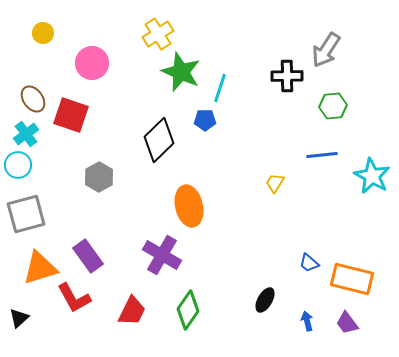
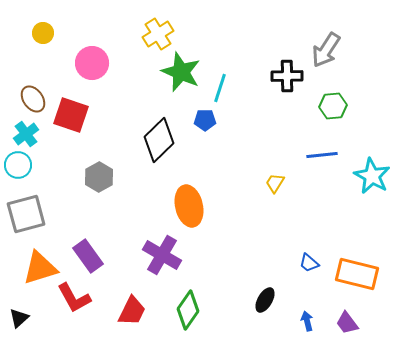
orange rectangle: moved 5 px right, 5 px up
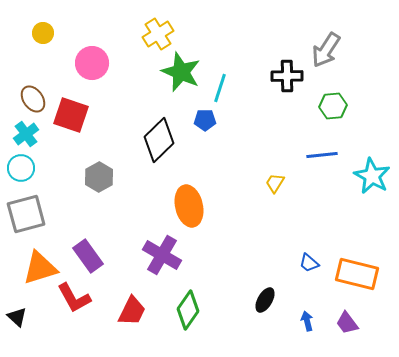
cyan circle: moved 3 px right, 3 px down
black triangle: moved 2 px left, 1 px up; rotated 35 degrees counterclockwise
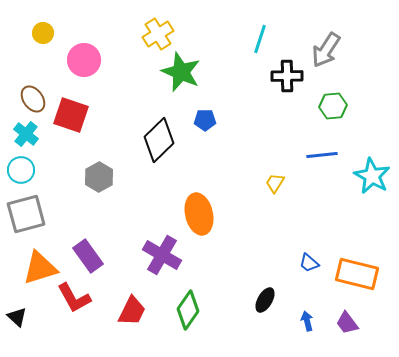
pink circle: moved 8 px left, 3 px up
cyan line: moved 40 px right, 49 px up
cyan cross: rotated 15 degrees counterclockwise
cyan circle: moved 2 px down
orange ellipse: moved 10 px right, 8 px down
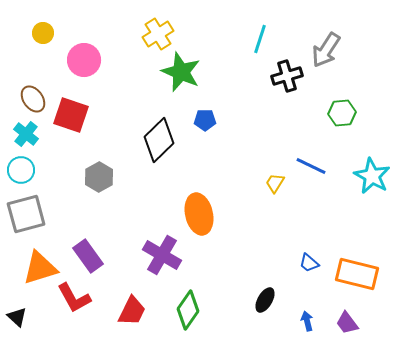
black cross: rotated 16 degrees counterclockwise
green hexagon: moved 9 px right, 7 px down
blue line: moved 11 px left, 11 px down; rotated 32 degrees clockwise
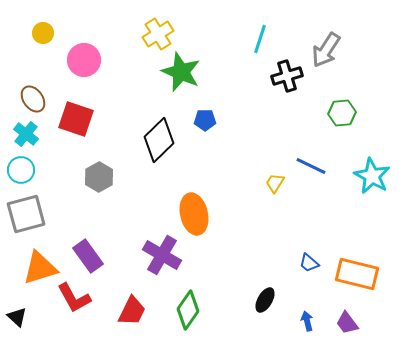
red square: moved 5 px right, 4 px down
orange ellipse: moved 5 px left
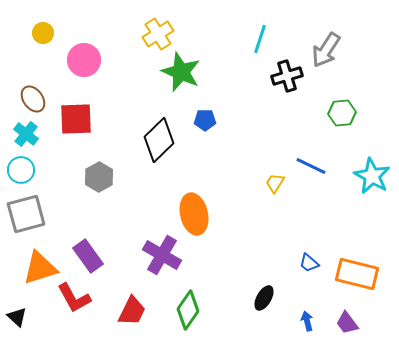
red square: rotated 21 degrees counterclockwise
black ellipse: moved 1 px left, 2 px up
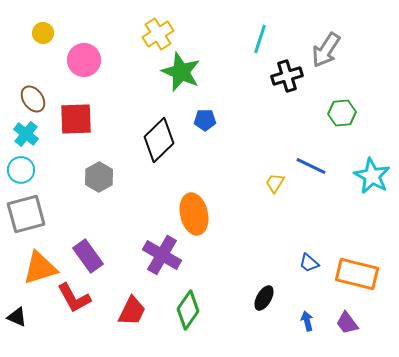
black triangle: rotated 20 degrees counterclockwise
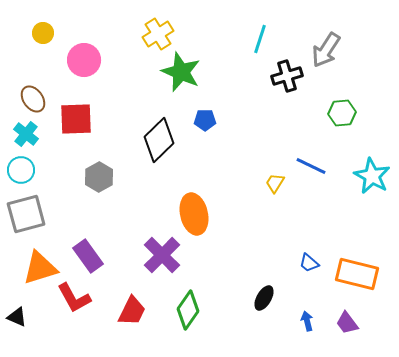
purple cross: rotated 15 degrees clockwise
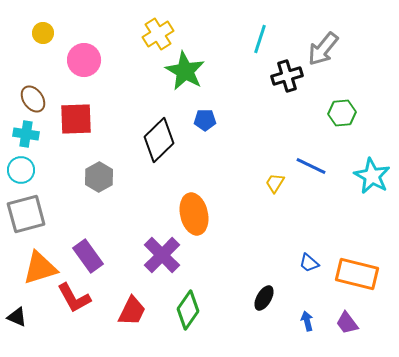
gray arrow: moved 3 px left, 1 px up; rotated 6 degrees clockwise
green star: moved 4 px right, 1 px up; rotated 6 degrees clockwise
cyan cross: rotated 30 degrees counterclockwise
